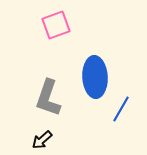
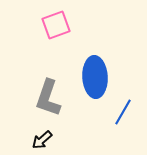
blue line: moved 2 px right, 3 px down
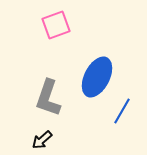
blue ellipse: moved 2 px right; rotated 30 degrees clockwise
blue line: moved 1 px left, 1 px up
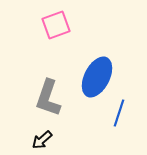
blue line: moved 3 px left, 2 px down; rotated 12 degrees counterclockwise
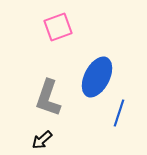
pink square: moved 2 px right, 2 px down
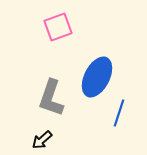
gray L-shape: moved 3 px right
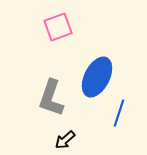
black arrow: moved 23 px right
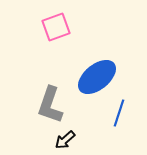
pink square: moved 2 px left
blue ellipse: rotated 24 degrees clockwise
gray L-shape: moved 1 px left, 7 px down
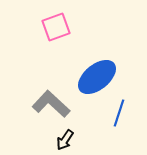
gray L-shape: moved 1 px right, 1 px up; rotated 114 degrees clockwise
black arrow: rotated 15 degrees counterclockwise
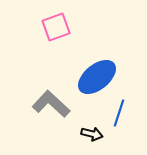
black arrow: moved 27 px right, 6 px up; rotated 110 degrees counterclockwise
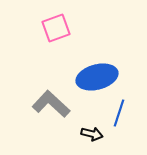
pink square: moved 1 px down
blue ellipse: rotated 24 degrees clockwise
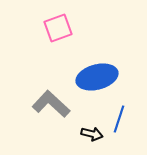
pink square: moved 2 px right
blue line: moved 6 px down
